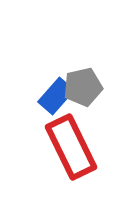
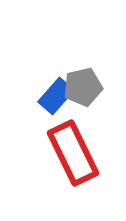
red rectangle: moved 2 px right, 6 px down
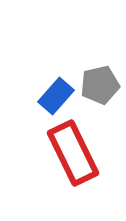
gray pentagon: moved 17 px right, 2 px up
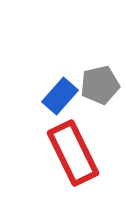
blue rectangle: moved 4 px right
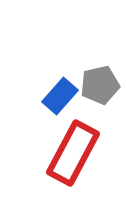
red rectangle: rotated 54 degrees clockwise
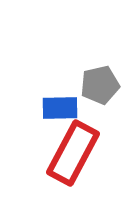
blue rectangle: moved 12 px down; rotated 48 degrees clockwise
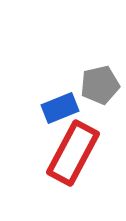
blue rectangle: rotated 21 degrees counterclockwise
